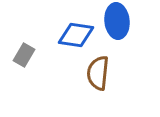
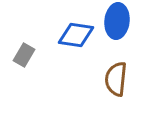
blue ellipse: rotated 12 degrees clockwise
brown semicircle: moved 18 px right, 6 px down
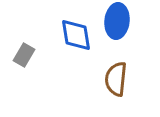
blue diamond: rotated 72 degrees clockwise
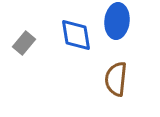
gray rectangle: moved 12 px up; rotated 10 degrees clockwise
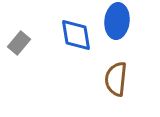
gray rectangle: moved 5 px left
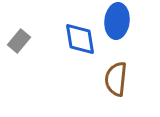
blue diamond: moved 4 px right, 4 px down
gray rectangle: moved 2 px up
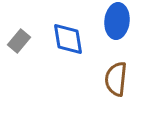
blue diamond: moved 12 px left
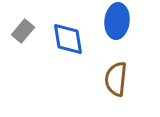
gray rectangle: moved 4 px right, 10 px up
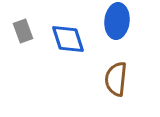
gray rectangle: rotated 60 degrees counterclockwise
blue diamond: rotated 9 degrees counterclockwise
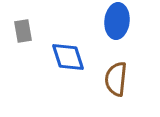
gray rectangle: rotated 10 degrees clockwise
blue diamond: moved 18 px down
